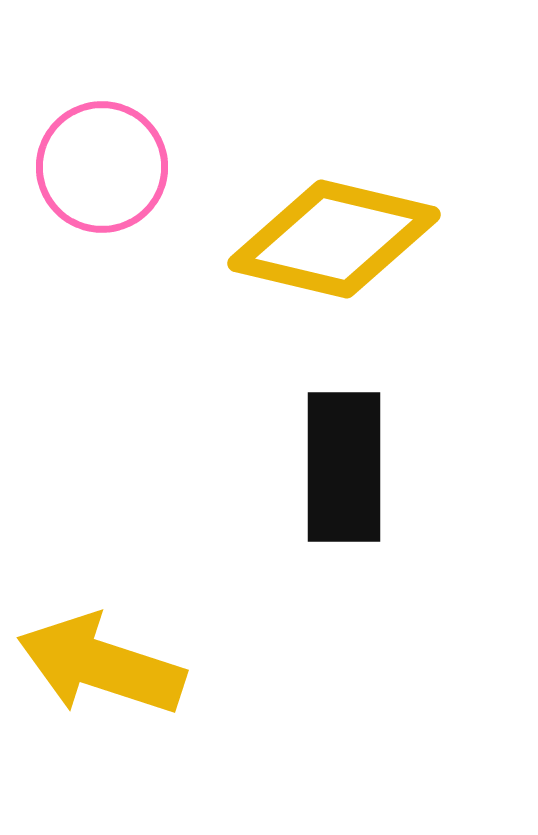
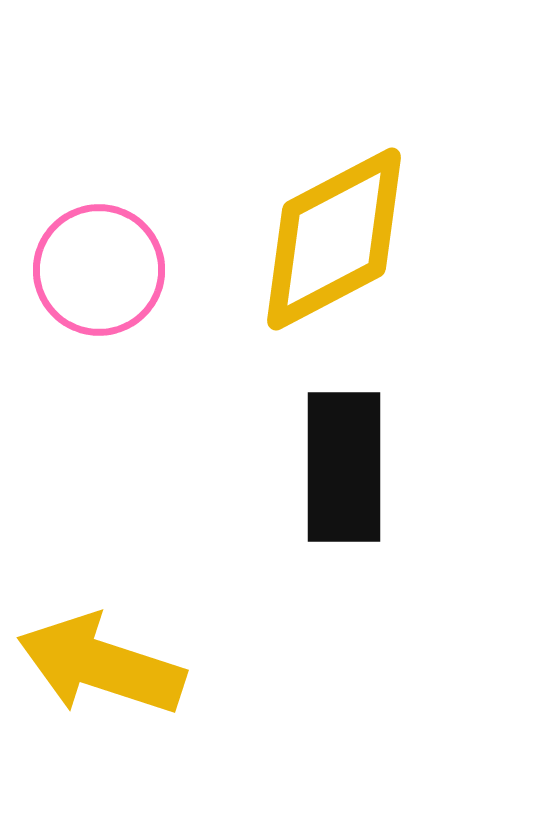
pink circle: moved 3 px left, 103 px down
yellow diamond: rotated 41 degrees counterclockwise
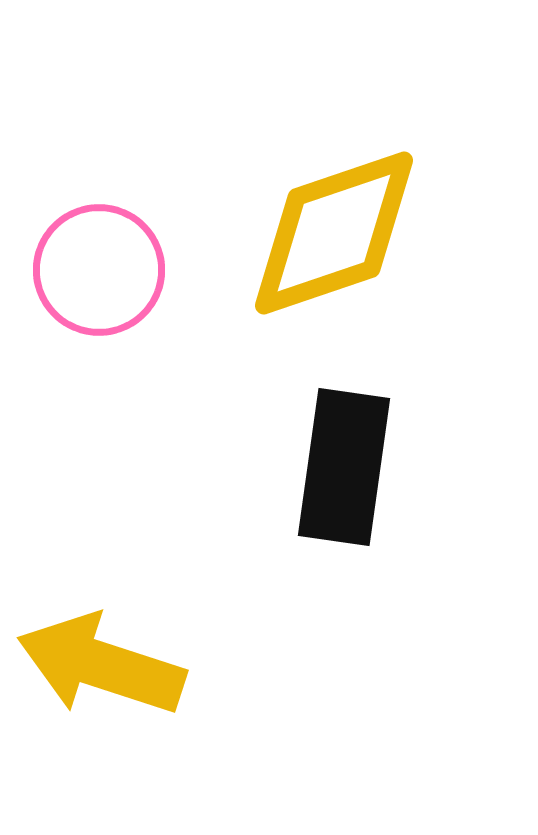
yellow diamond: moved 6 px up; rotated 9 degrees clockwise
black rectangle: rotated 8 degrees clockwise
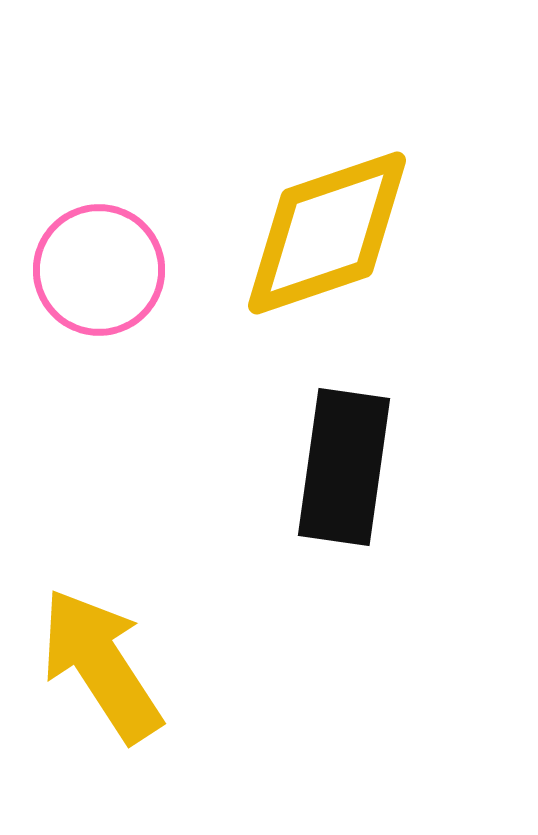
yellow diamond: moved 7 px left
yellow arrow: rotated 39 degrees clockwise
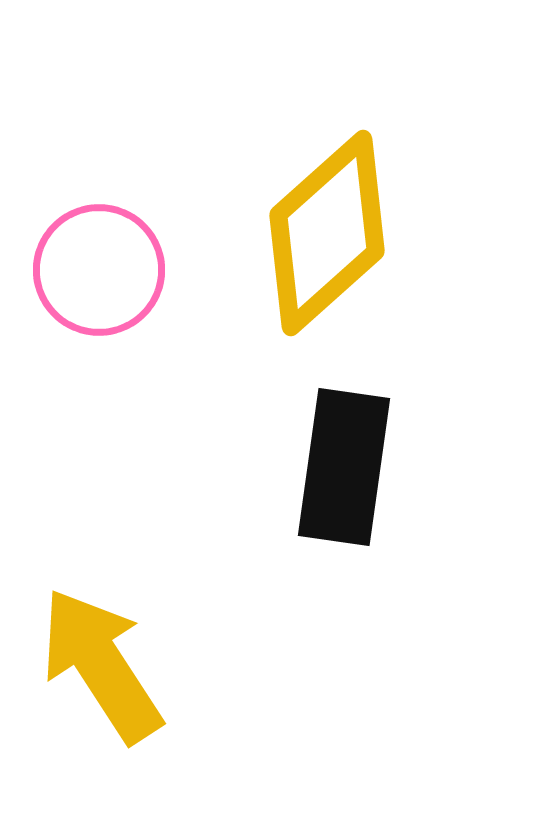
yellow diamond: rotated 23 degrees counterclockwise
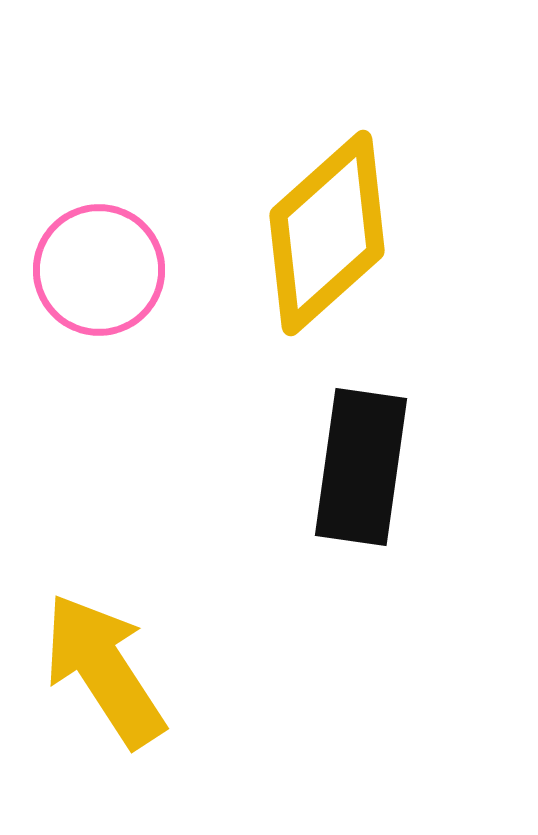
black rectangle: moved 17 px right
yellow arrow: moved 3 px right, 5 px down
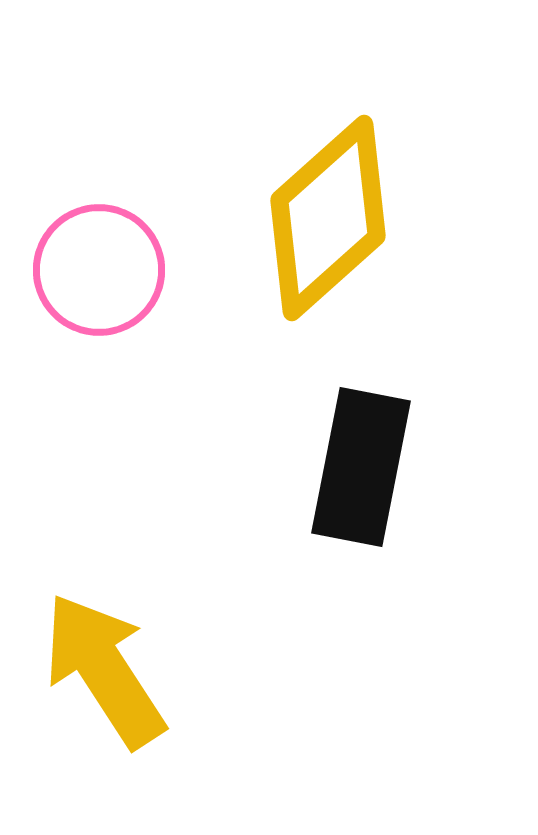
yellow diamond: moved 1 px right, 15 px up
black rectangle: rotated 3 degrees clockwise
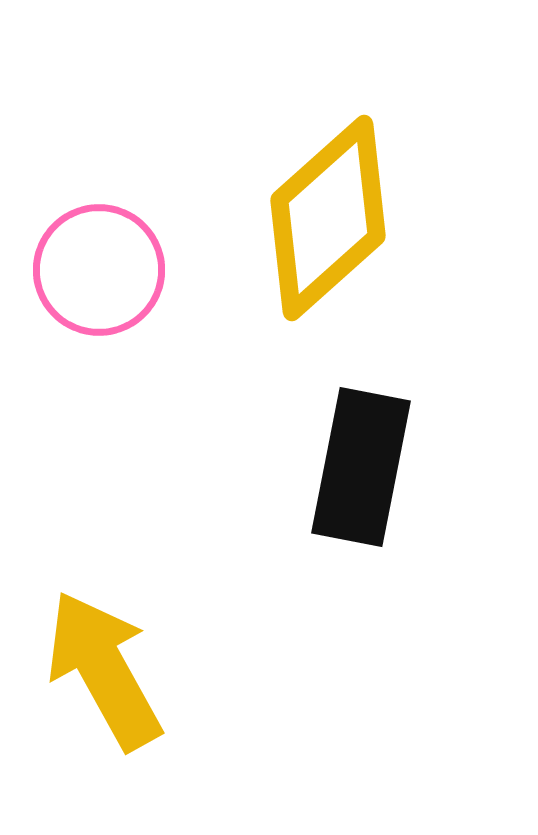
yellow arrow: rotated 4 degrees clockwise
